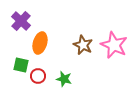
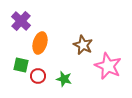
pink star: moved 6 px left, 21 px down
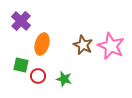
orange ellipse: moved 2 px right, 1 px down
pink star: moved 3 px right, 20 px up
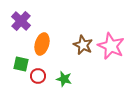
green square: moved 1 px up
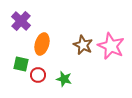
red circle: moved 1 px up
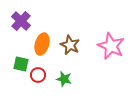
brown star: moved 13 px left
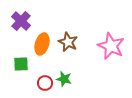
brown star: moved 2 px left, 3 px up
green square: rotated 14 degrees counterclockwise
red circle: moved 7 px right, 8 px down
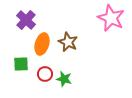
purple cross: moved 5 px right, 1 px up
pink star: moved 28 px up
red circle: moved 9 px up
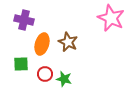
purple cross: moved 2 px left; rotated 30 degrees counterclockwise
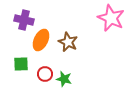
orange ellipse: moved 1 px left, 4 px up; rotated 10 degrees clockwise
